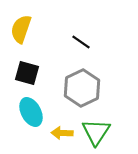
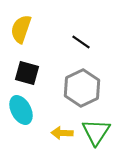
cyan ellipse: moved 10 px left, 2 px up
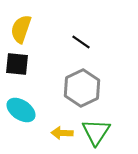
black square: moved 10 px left, 9 px up; rotated 10 degrees counterclockwise
cyan ellipse: rotated 28 degrees counterclockwise
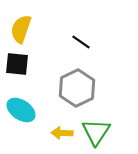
gray hexagon: moved 5 px left
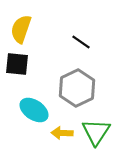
cyan ellipse: moved 13 px right
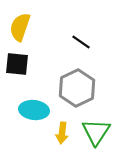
yellow semicircle: moved 1 px left, 2 px up
cyan ellipse: rotated 28 degrees counterclockwise
yellow arrow: rotated 85 degrees counterclockwise
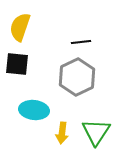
black line: rotated 42 degrees counterclockwise
gray hexagon: moved 11 px up
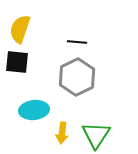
yellow semicircle: moved 2 px down
black line: moved 4 px left; rotated 12 degrees clockwise
black square: moved 2 px up
cyan ellipse: rotated 12 degrees counterclockwise
green triangle: moved 3 px down
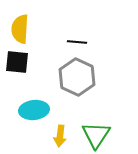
yellow semicircle: rotated 16 degrees counterclockwise
gray hexagon: rotated 9 degrees counterclockwise
yellow arrow: moved 2 px left, 3 px down
